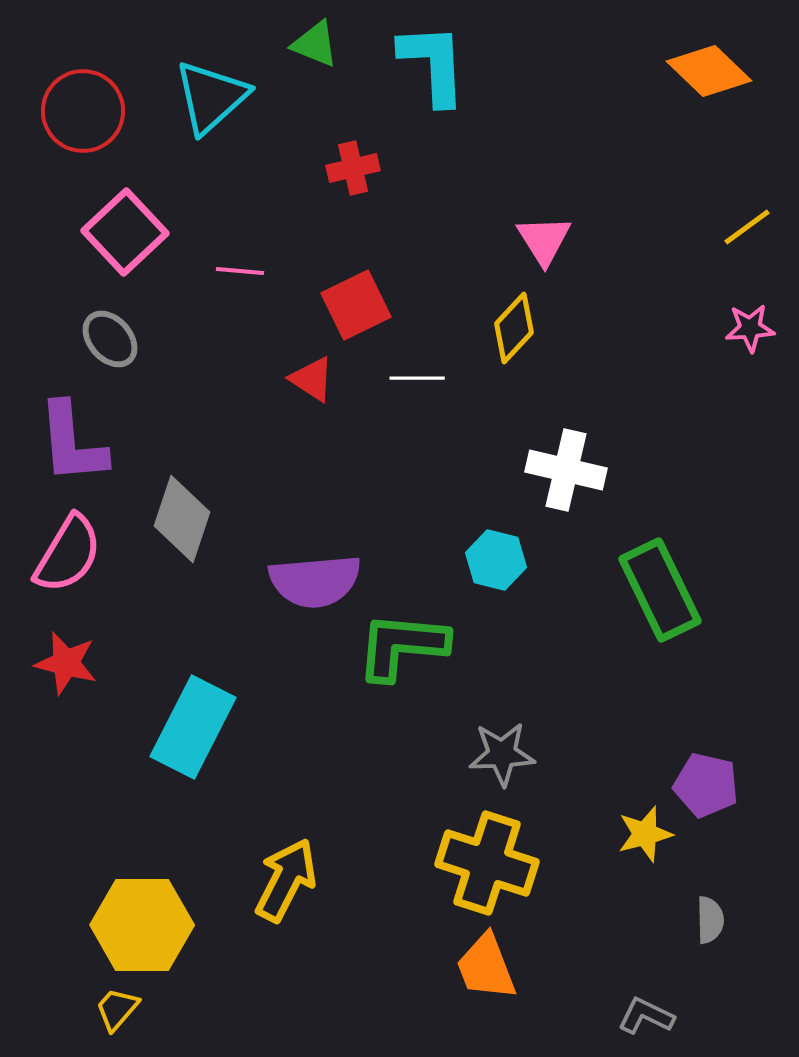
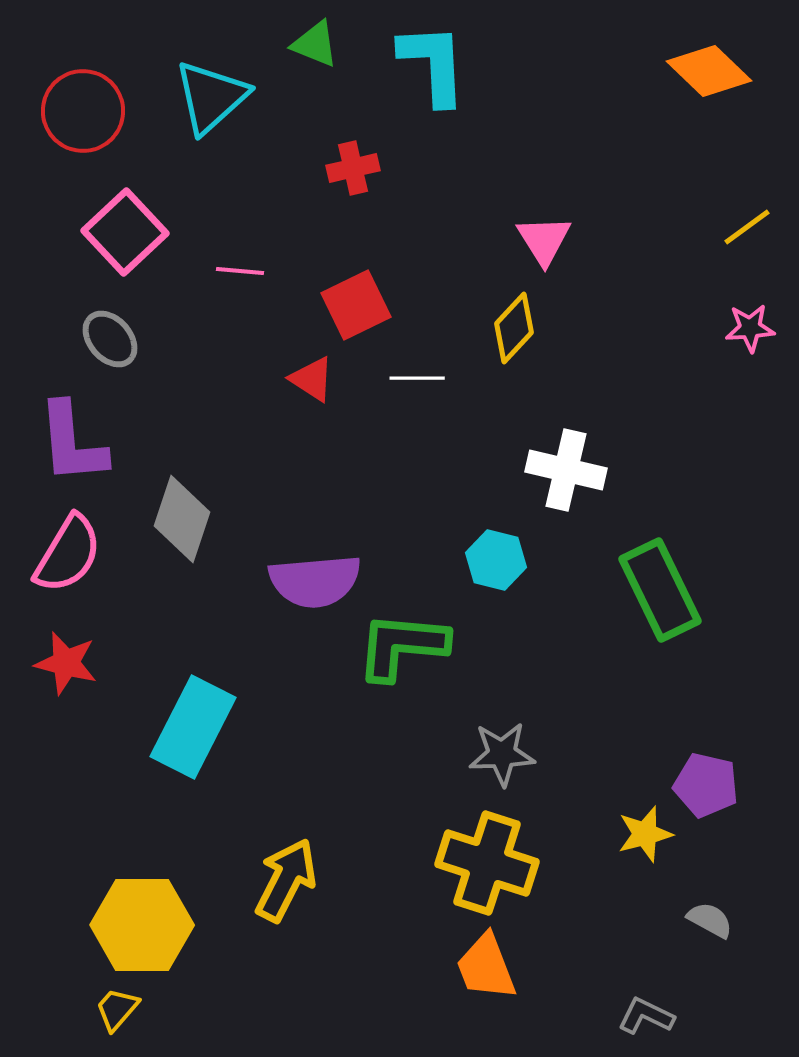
gray semicircle: rotated 60 degrees counterclockwise
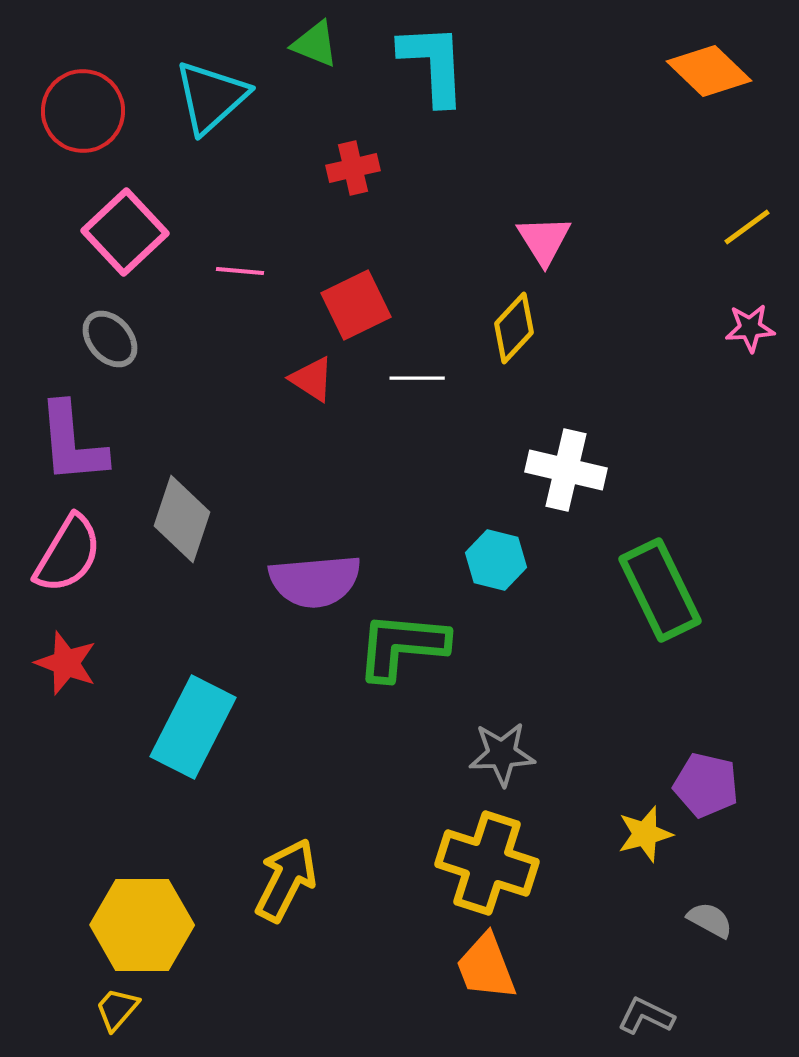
red star: rotated 6 degrees clockwise
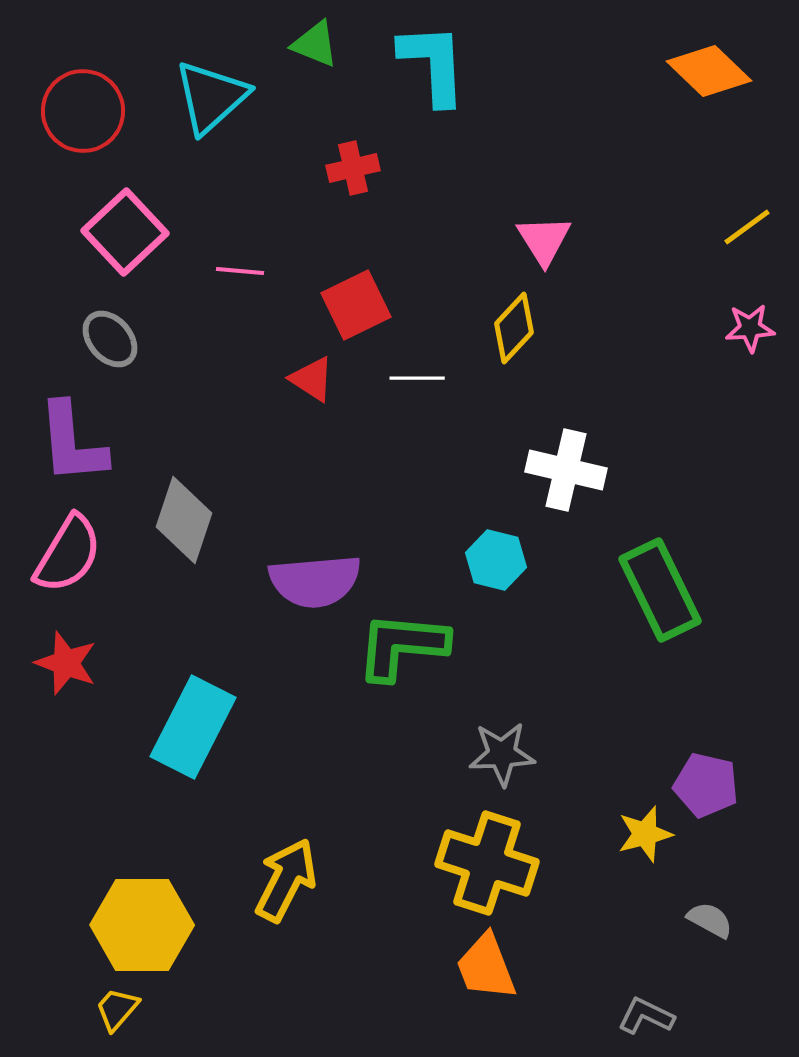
gray diamond: moved 2 px right, 1 px down
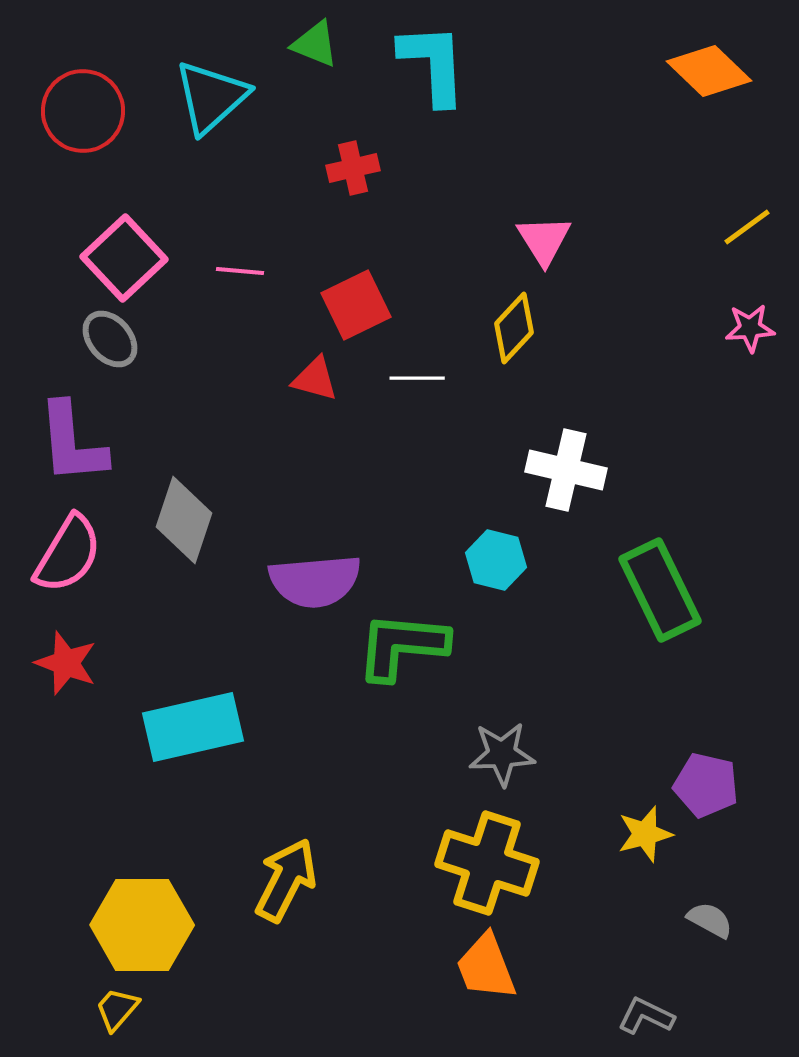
pink square: moved 1 px left, 26 px down
red triangle: moved 3 px right; rotated 18 degrees counterclockwise
cyan rectangle: rotated 50 degrees clockwise
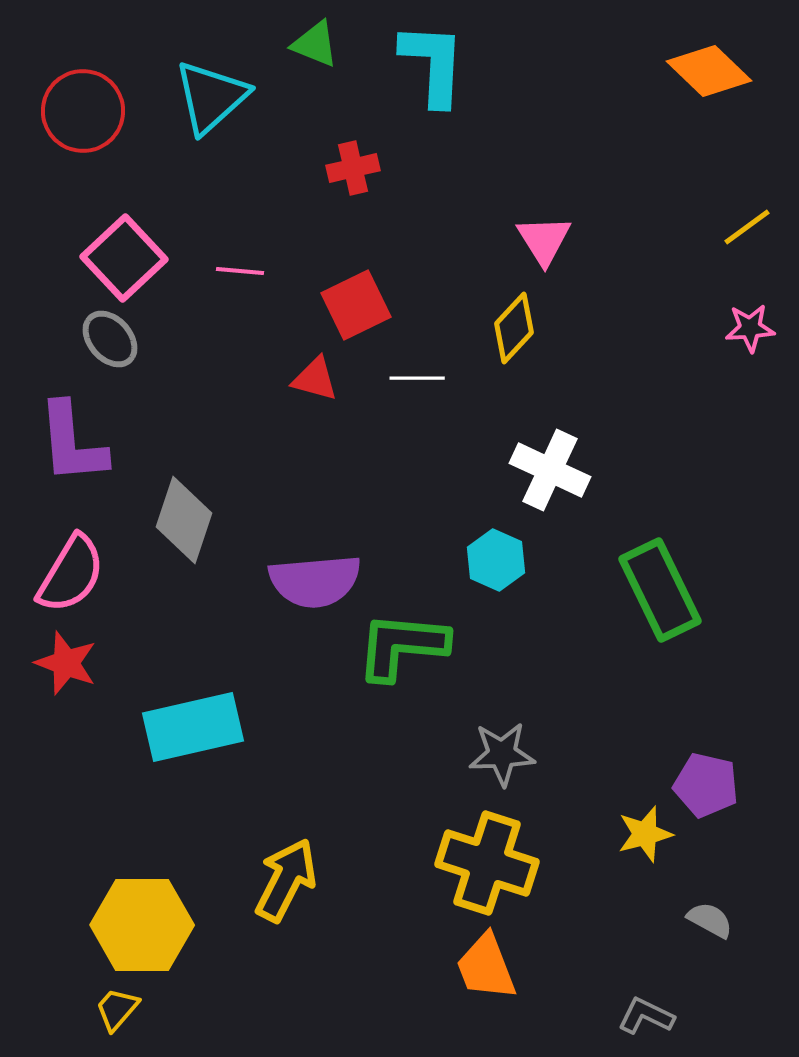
cyan L-shape: rotated 6 degrees clockwise
white cross: moved 16 px left; rotated 12 degrees clockwise
pink semicircle: moved 3 px right, 20 px down
cyan hexagon: rotated 10 degrees clockwise
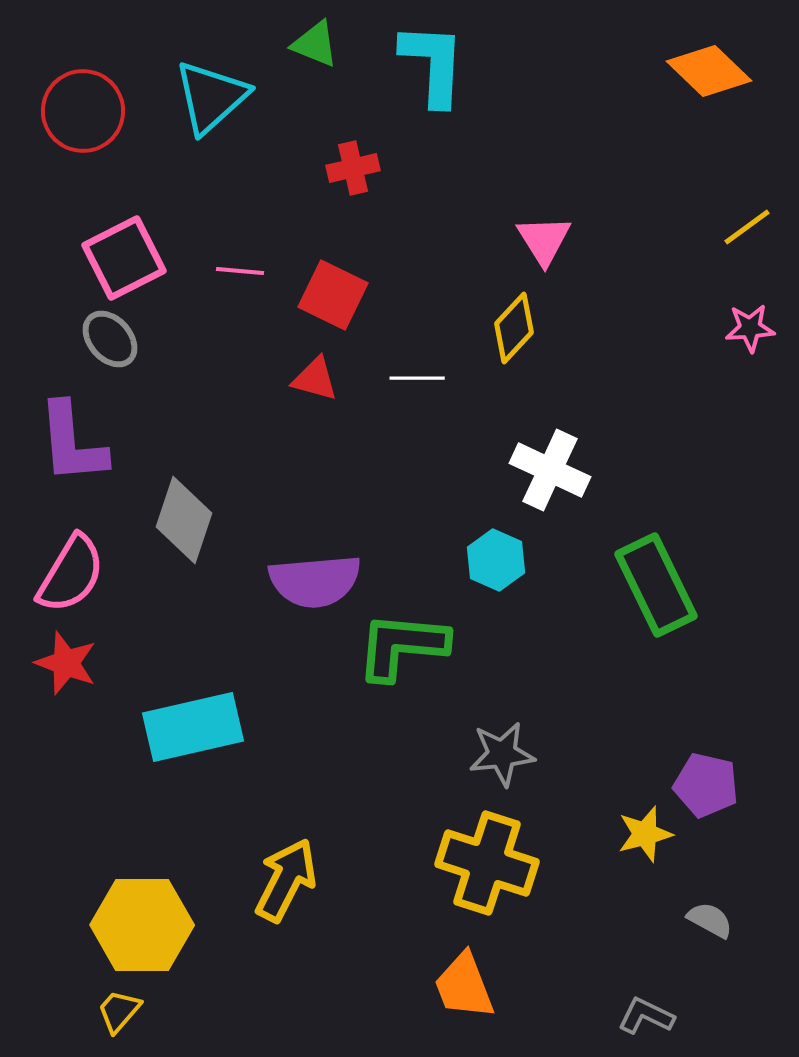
pink square: rotated 16 degrees clockwise
red square: moved 23 px left, 10 px up; rotated 38 degrees counterclockwise
green rectangle: moved 4 px left, 5 px up
gray star: rotated 4 degrees counterclockwise
orange trapezoid: moved 22 px left, 19 px down
yellow trapezoid: moved 2 px right, 2 px down
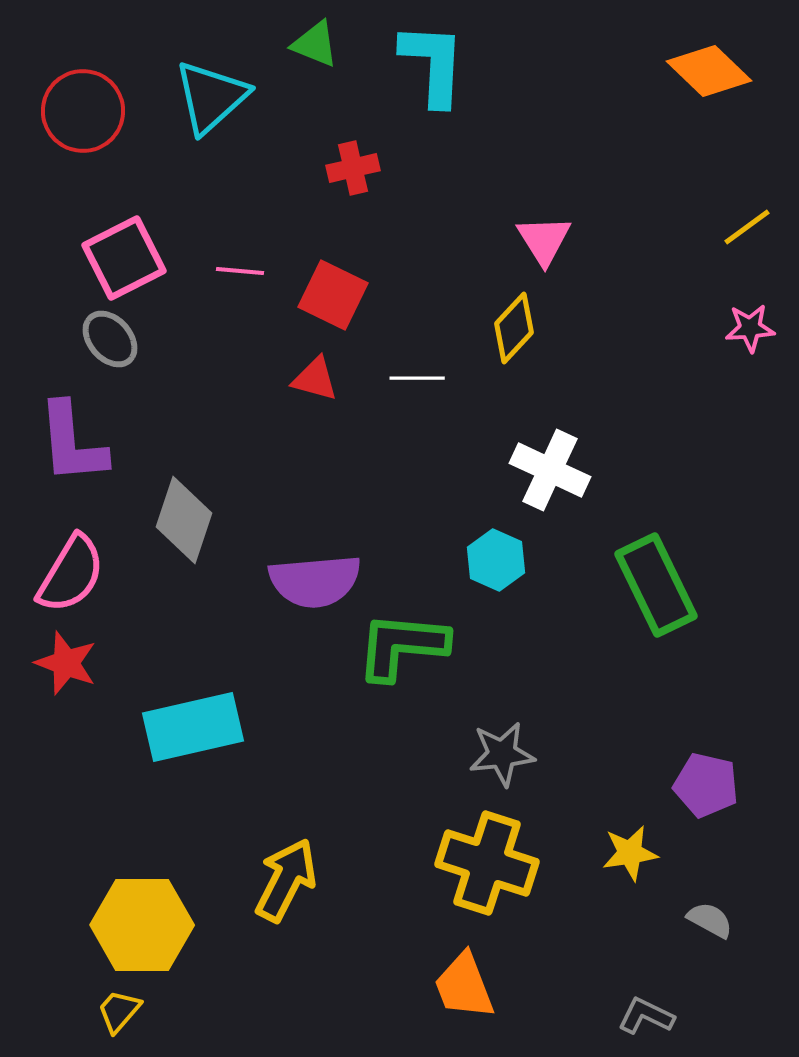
yellow star: moved 15 px left, 19 px down; rotated 6 degrees clockwise
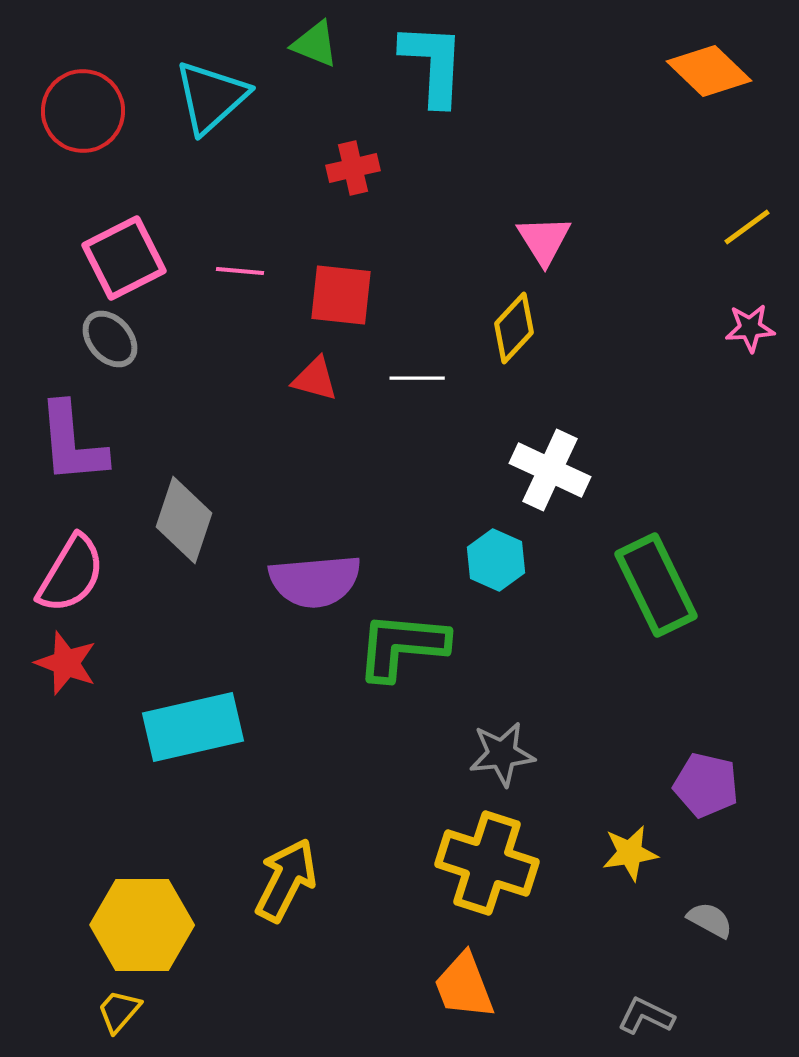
red square: moved 8 px right; rotated 20 degrees counterclockwise
